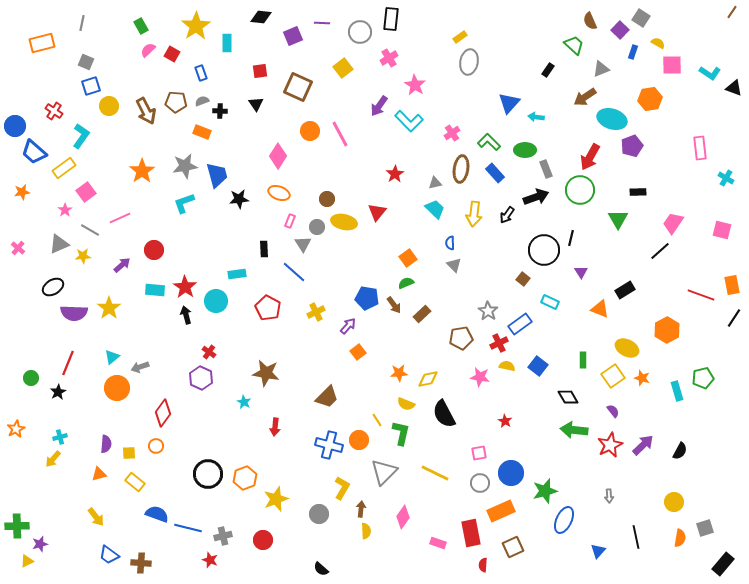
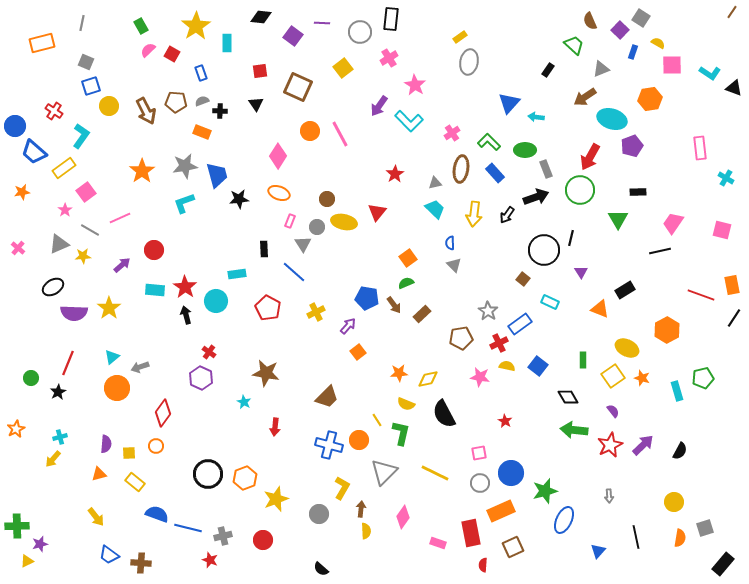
purple square at (293, 36): rotated 30 degrees counterclockwise
black line at (660, 251): rotated 30 degrees clockwise
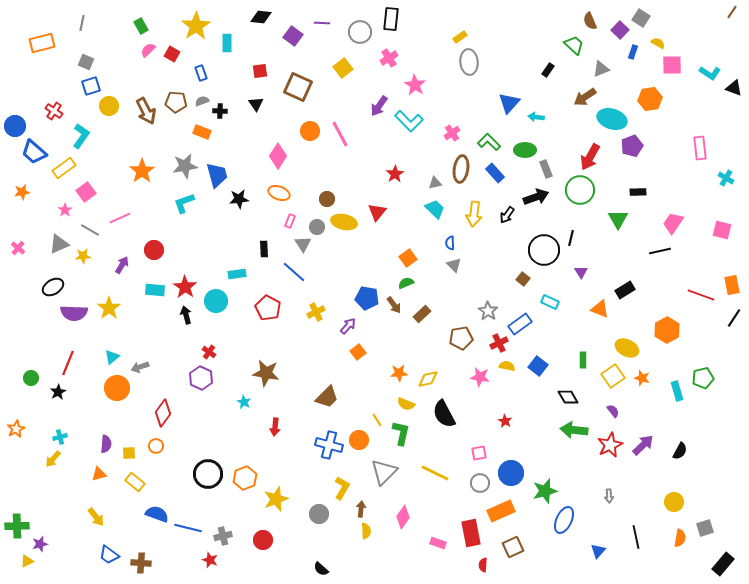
gray ellipse at (469, 62): rotated 15 degrees counterclockwise
purple arrow at (122, 265): rotated 18 degrees counterclockwise
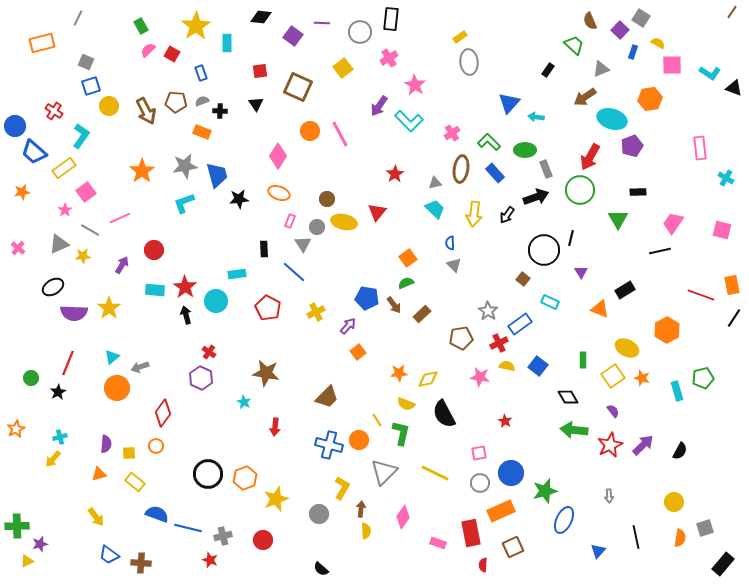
gray line at (82, 23): moved 4 px left, 5 px up; rotated 14 degrees clockwise
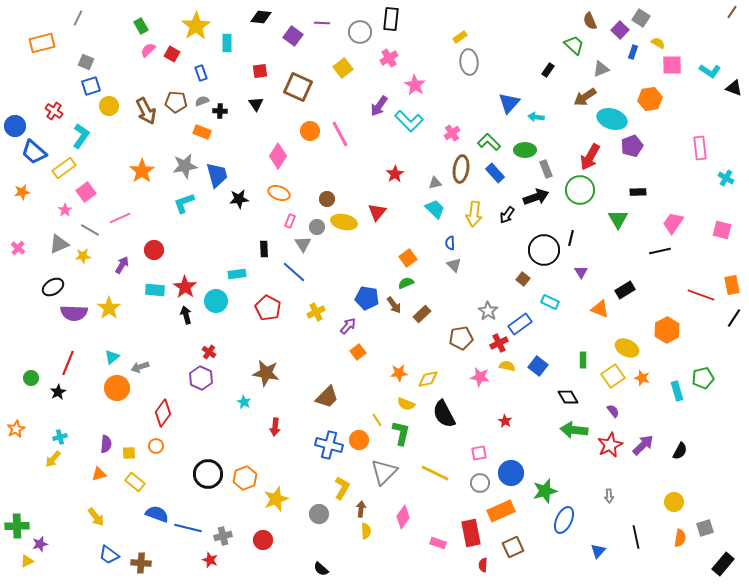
cyan L-shape at (710, 73): moved 2 px up
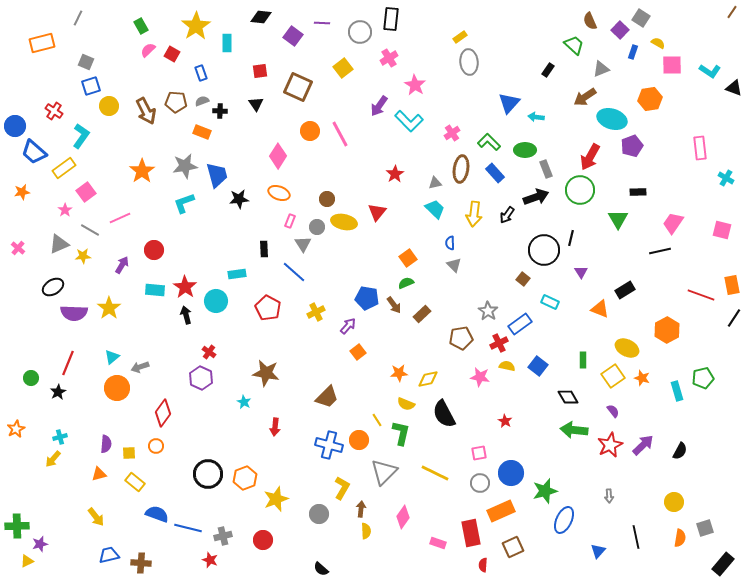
blue trapezoid at (109, 555): rotated 130 degrees clockwise
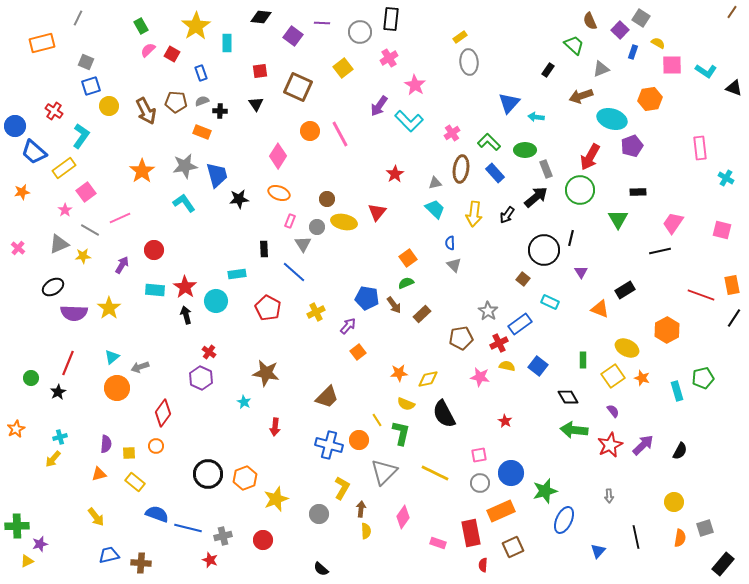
cyan L-shape at (710, 71): moved 4 px left
brown arrow at (585, 97): moved 4 px left, 1 px up; rotated 15 degrees clockwise
black arrow at (536, 197): rotated 20 degrees counterclockwise
cyan L-shape at (184, 203): rotated 75 degrees clockwise
pink square at (479, 453): moved 2 px down
